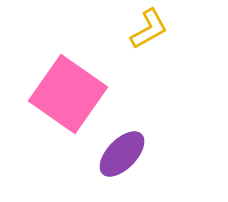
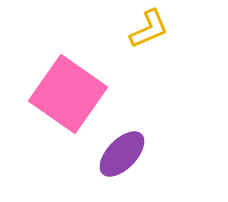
yellow L-shape: rotated 6 degrees clockwise
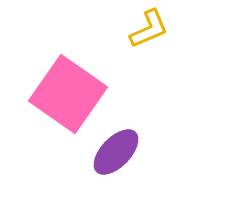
purple ellipse: moved 6 px left, 2 px up
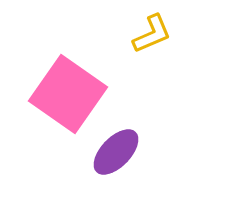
yellow L-shape: moved 3 px right, 5 px down
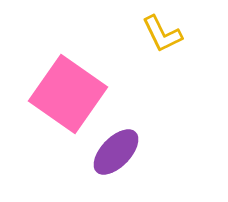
yellow L-shape: moved 10 px right; rotated 87 degrees clockwise
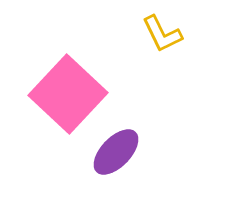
pink square: rotated 8 degrees clockwise
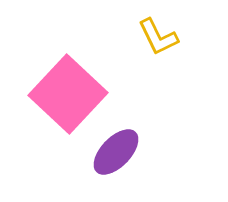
yellow L-shape: moved 4 px left, 3 px down
